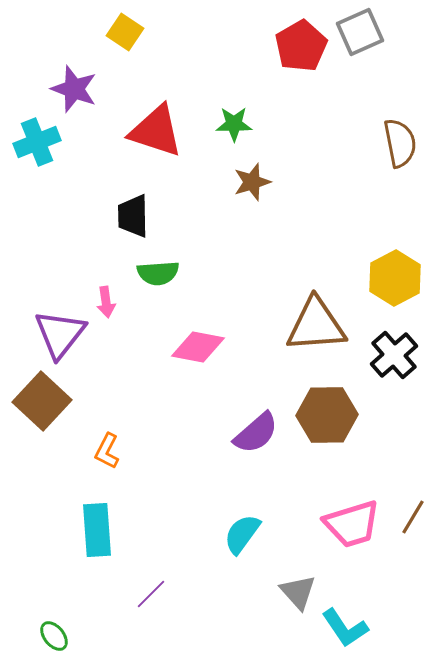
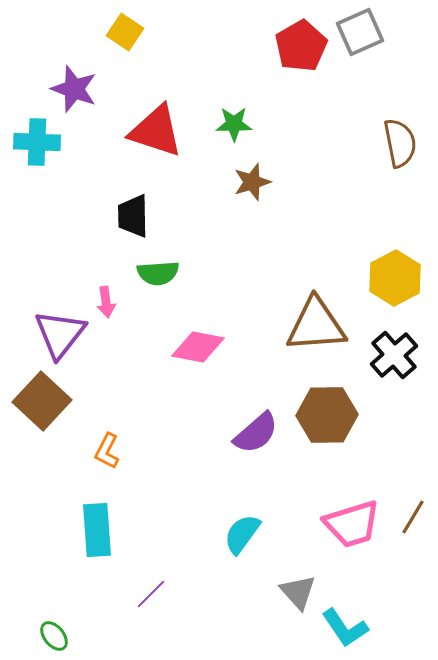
cyan cross: rotated 24 degrees clockwise
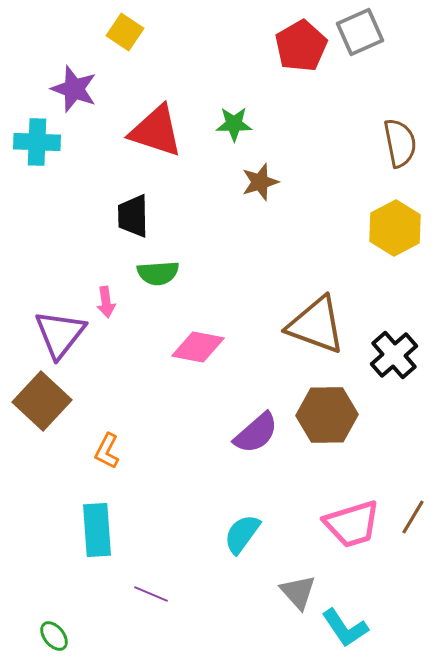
brown star: moved 8 px right
yellow hexagon: moved 50 px up
brown triangle: rotated 24 degrees clockwise
purple line: rotated 68 degrees clockwise
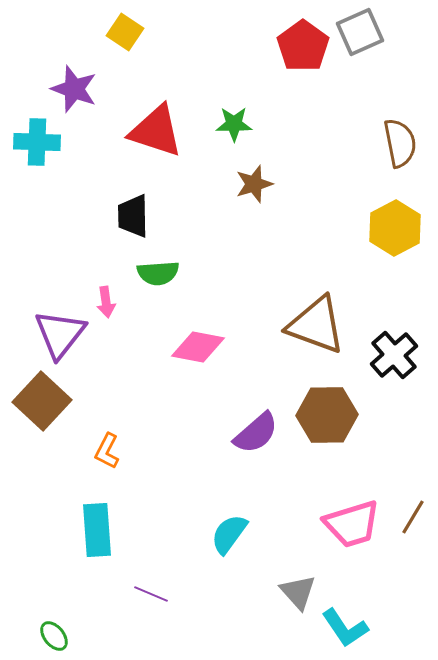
red pentagon: moved 2 px right; rotated 6 degrees counterclockwise
brown star: moved 6 px left, 2 px down
cyan semicircle: moved 13 px left
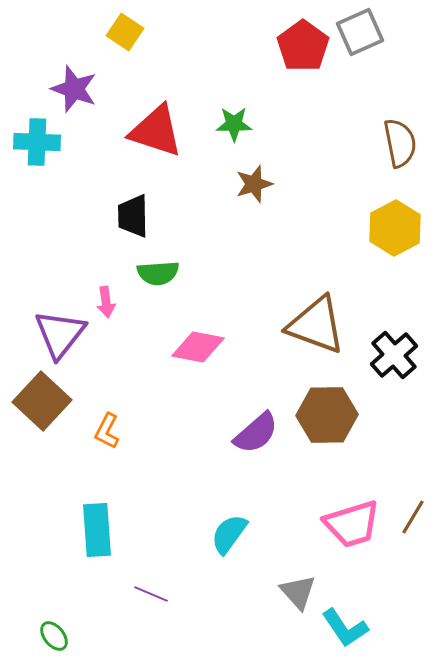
orange L-shape: moved 20 px up
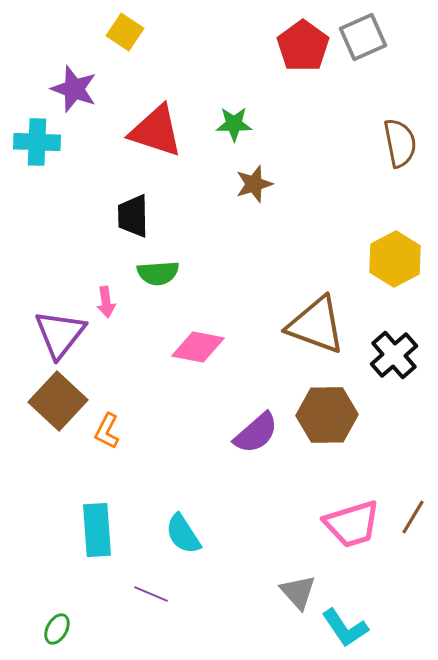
gray square: moved 3 px right, 5 px down
yellow hexagon: moved 31 px down
brown square: moved 16 px right
cyan semicircle: moved 46 px left; rotated 69 degrees counterclockwise
green ellipse: moved 3 px right, 7 px up; rotated 68 degrees clockwise
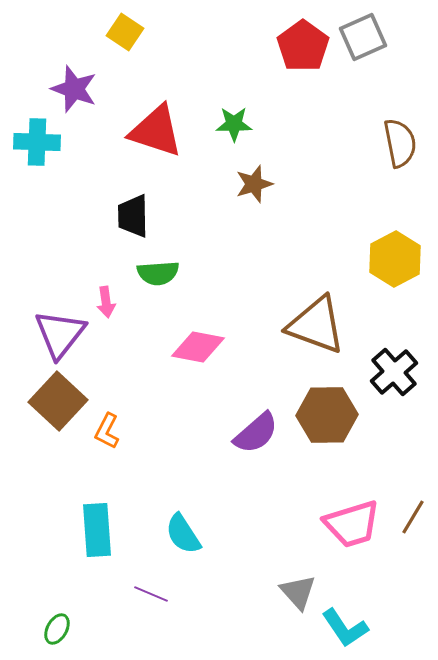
black cross: moved 17 px down
